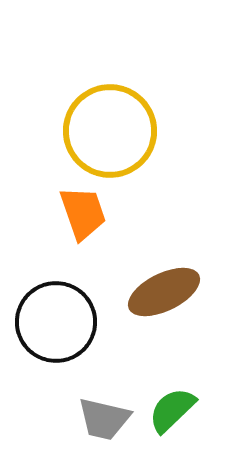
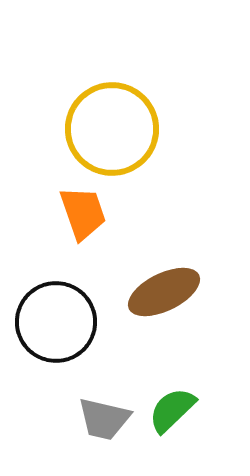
yellow circle: moved 2 px right, 2 px up
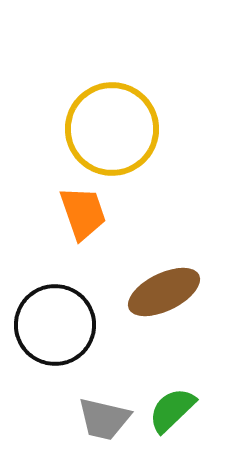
black circle: moved 1 px left, 3 px down
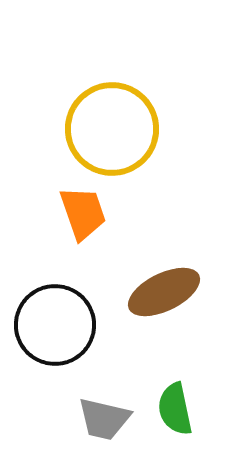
green semicircle: moved 3 px right, 1 px up; rotated 58 degrees counterclockwise
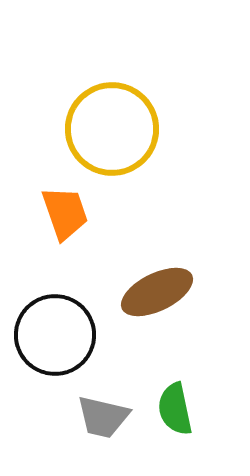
orange trapezoid: moved 18 px left
brown ellipse: moved 7 px left
black circle: moved 10 px down
gray trapezoid: moved 1 px left, 2 px up
